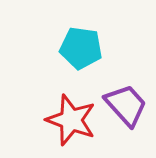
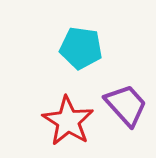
red star: moved 3 px left, 1 px down; rotated 12 degrees clockwise
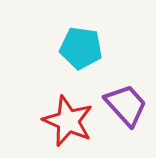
red star: rotated 9 degrees counterclockwise
